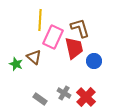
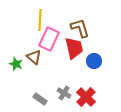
pink rectangle: moved 4 px left, 2 px down
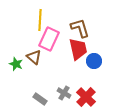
red trapezoid: moved 4 px right, 1 px down
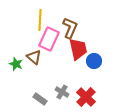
brown L-shape: moved 10 px left; rotated 40 degrees clockwise
gray cross: moved 2 px left, 1 px up
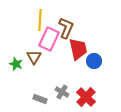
brown L-shape: moved 4 px left
brown triangle: rotated 21 degrees clockwise
gray rectangle: rotated 16 degrees counterclockwise
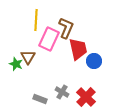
yellow line: moved 4 px left
brown triangle: moved 6 px left
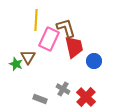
brown L-shape: rotated 40 degrees counterclockwise
red trapezoid: moved 4 px left, 2 px up
gray cross: moved 1 px right, 3 px up
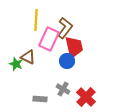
brown L-shape: moved 1 px left; rotated 55 degrees clockwise
brown triangle: rotated 35 degrees counterclockwise
blue circle: moved 27 px left
gray rectangle: rotated 16 degrees counterclockwise
